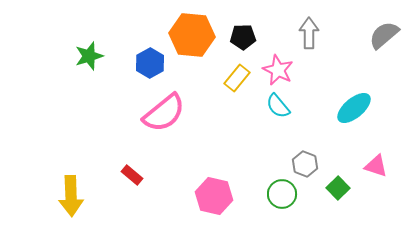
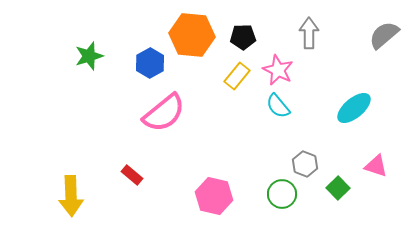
yellow rectangle: moved 2 px up
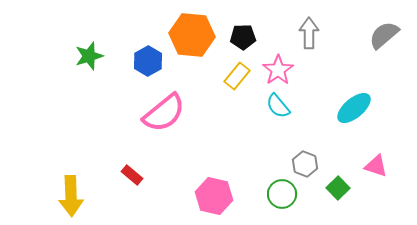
blue hexagon: moved 2 px left, 2 px up
pink star: rotated 12 degrees clockwise
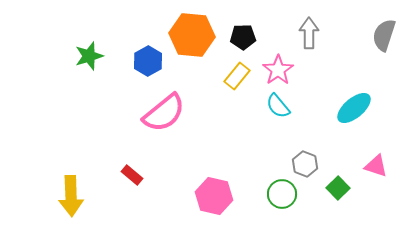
gray semicircle: rotated 32 degrees counterclockwise
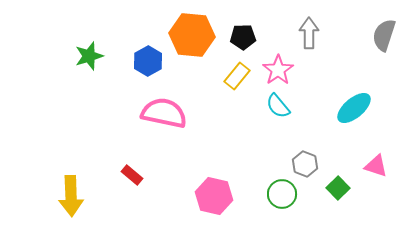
pink semicircle: rotated 129 degrees counterclockwise
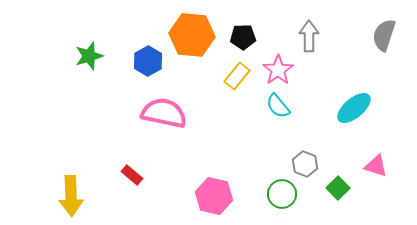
gray arrow: moved 3 px down
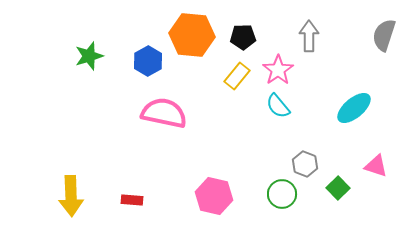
red rectangle: moved 25 px down; rotated 35 degrees counterclockwise
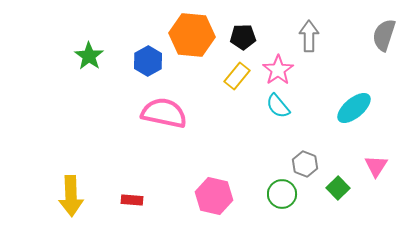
green star: rotated 20 degrees counterclockwise
pink triangle: rotated 45 degrees clockwise
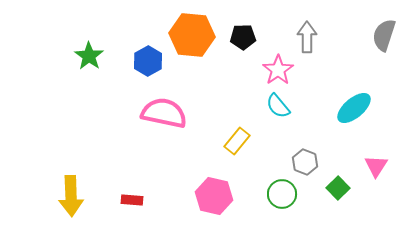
gray arrow: moved 2 px left, 1 px down
yellow rectangle: moved 65 px down
gray hexagon: moved 2 px up
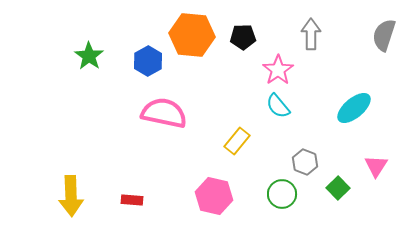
gray arrow: moved 4 px right, 3 px up
